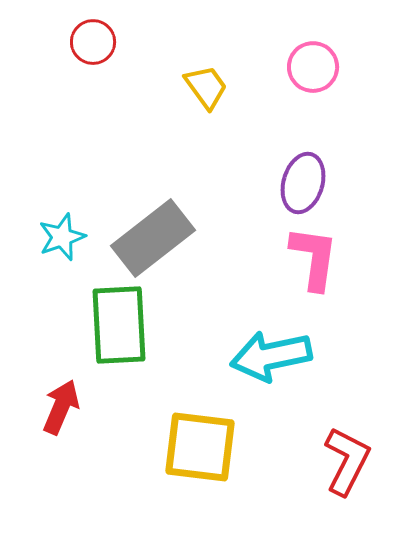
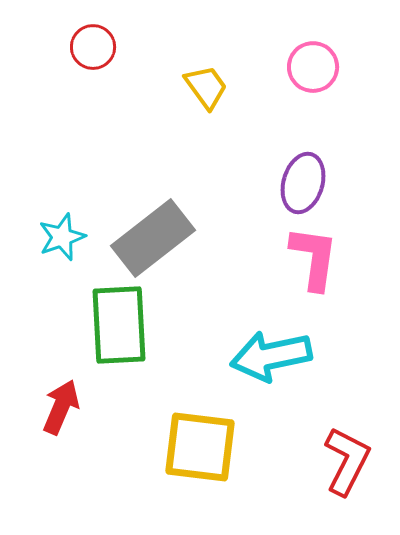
red circle: moved 5 px down
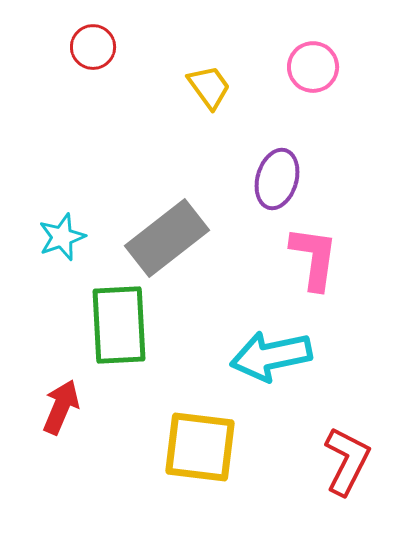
yellow trapezoid: moved 3 px right
purple ellipse: moved 26 px left, 4 px up
gray rectangle: moved 14 px right
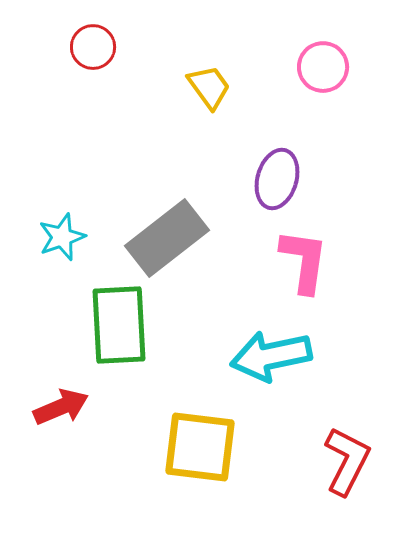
pink circle: moved 10 px right
pink L-shape: moved 10 px left, 3 px down
red arrow: rotated 44 degrees clockwise
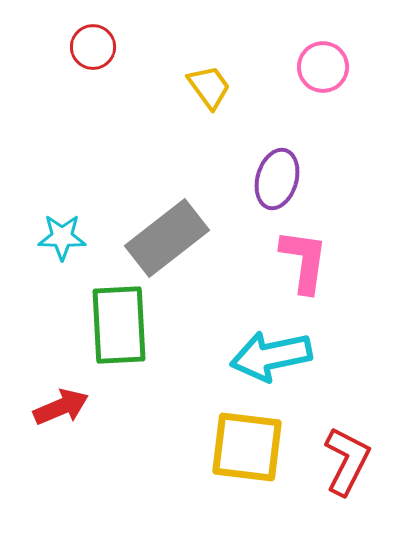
cyan star: rotated 21 degrees clockwise
yellow square: moved 47 px right
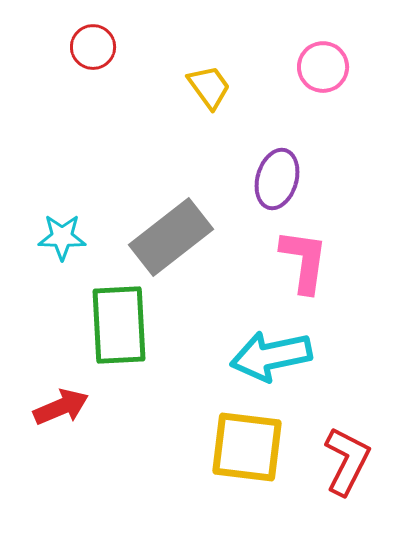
gray rectangle: moved 4 px right, 1 px up
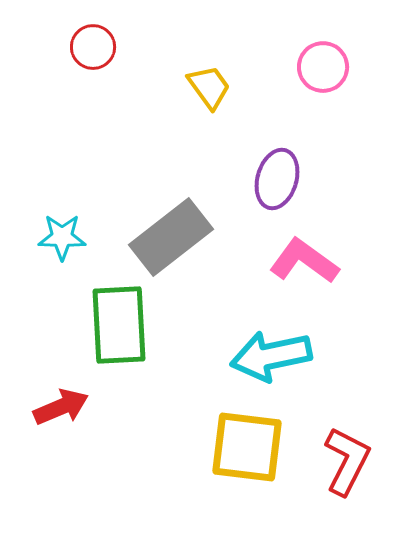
pink L-shape: rotated 62 degrees counterclockwise
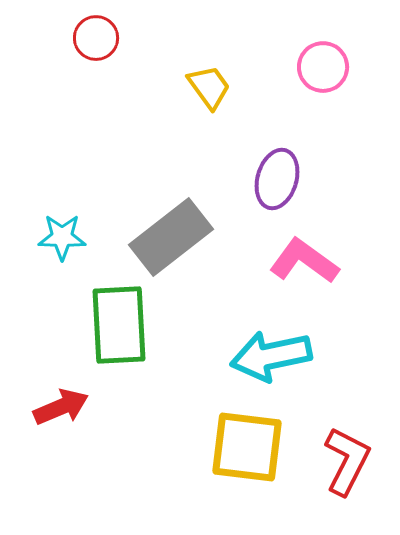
red circle: moved 3 px right, 9 px up
